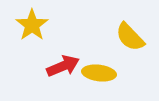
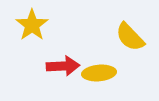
red arrow: rotated 20 degrees clockwise
yellow ellipse: rotated 12 degrees counterclockwise
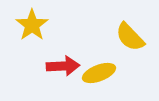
yellow ellipse: rotated 16 degrees counterclockwise
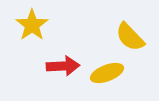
yellow ellipse: moved 8 px right
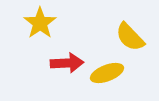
yellow star: moved 8 px right, 2 px up
red arrow: moved 4 px right, 3 px up
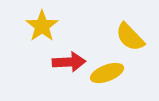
yellow star: moved 2 px right, 3 px down
red arrow: moved 2 px right, 1 px up
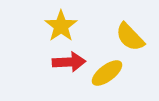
yellow star: moved 19 px right
yellow ellipse: rotated 16 degrees counterclockwise
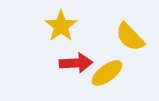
red arrow: moved 7 px right, 1 px down
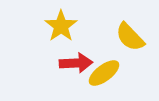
yellow ellipse: moved 3 px left
